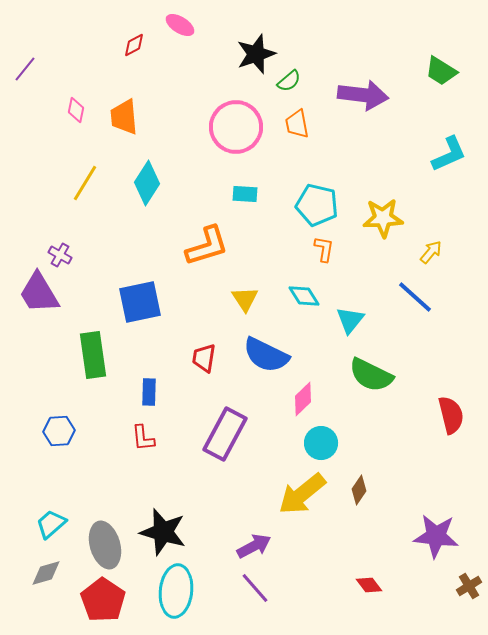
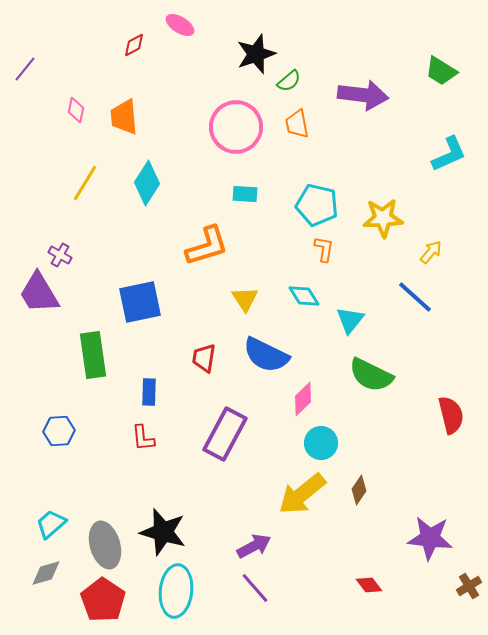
purple star at (436, 536): moved 6 px left, 2 px down
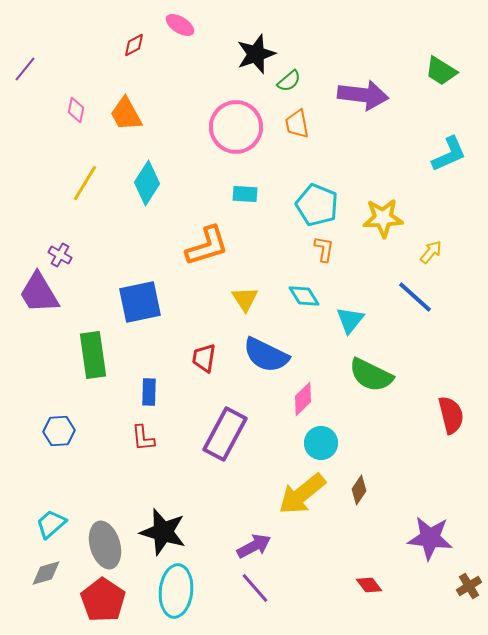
orange trapezoid at (124, 117): moved 2 px right, 3 px up; rotated 24 degrees counterclockwise
cyan pentagon at (317, 205): rotated 9 degrees clockwise
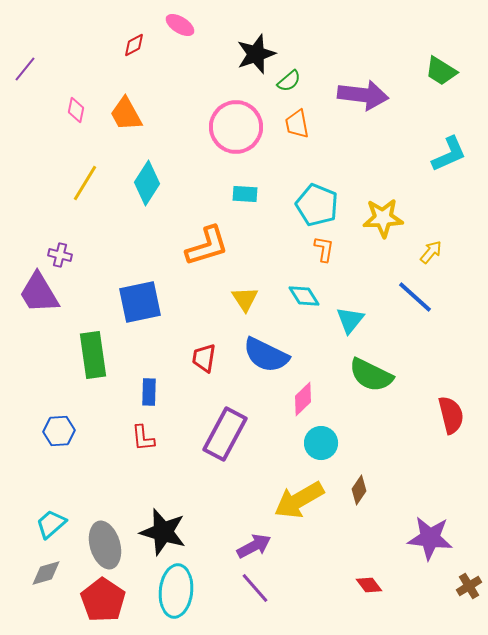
purple cross at (60, 255): rotated 15 degrees counterclockwise
yellow arrow at (302, 494): moved 3 px left, 6 px down; rotated 9 degrees clockwise
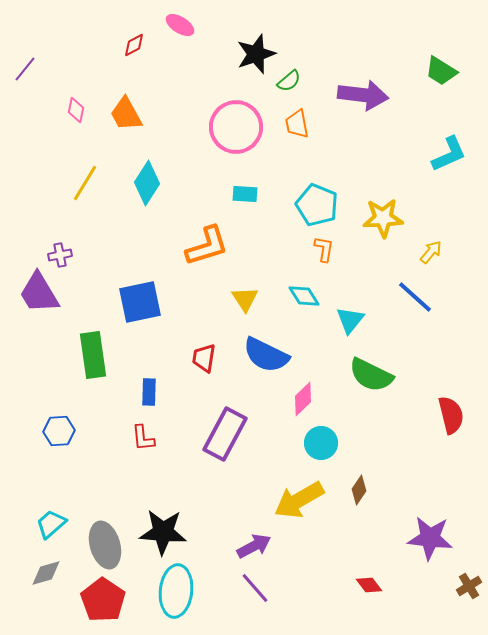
purple cross at (60, 255): rotated 25 degrees counterclockwise
black star at (163, 532): rotated 12 degrees counterclockwise
